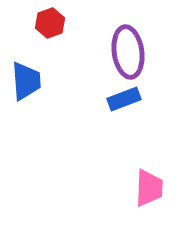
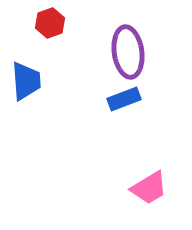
pink trapezoid: rotated 57 degrees clockwise
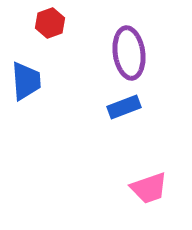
purple ellipse: moved 1 px right, 1 px down
blue rectangle: moved 8 px down
pink trapezoid: rotated 12 degrees clockwise
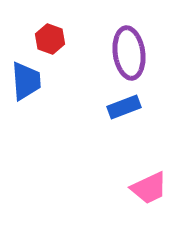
red hexagon: moved 16 px down; rotated 20 degrees counterclockwise
pink trapezoid: rotated 6 degrees counterclockwise
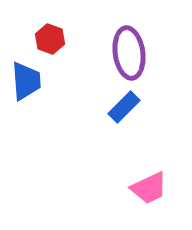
blue rectangle: rotated 24 degrees counterclockwise
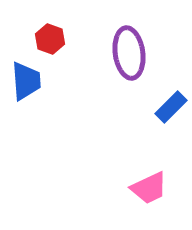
blue rectangle: moved 47 px right
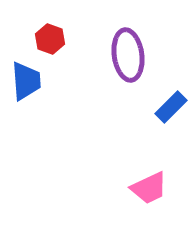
purple ellipse: moved 1 px left, 2 px down
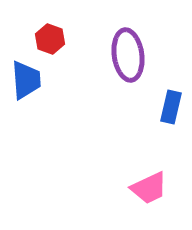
blue trapezoid: moved 1 px up
blue rectangle: rotated 32 degrees counterclockwise
